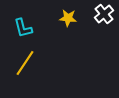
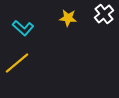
cyan L-shape: rotated 35 degrees counterclockwise
yellow line: moved 8 px left; rotated 16 degrees clockwise
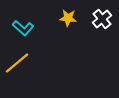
white cross: moved 2 px left, 5 px down
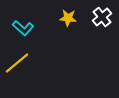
white cross: moved 2 px up
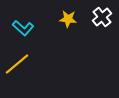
yellow star: moved 1 px down
yellow line: moved 1 px down
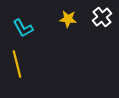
cyan L-shape: rotated 20 degrees clockwise
yellow line: rotated 64 degrees counterclockwise
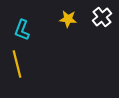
cyan L-shape: moved 1 px left, 2 px down; rotated 50 degrees clockwise
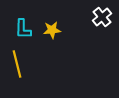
yellow star: moved 16 px left, 11 px down; rotated 12 degrees counterclockwise
cyan L-shape: moved 1 px right, 1 px up; rotated 20 degrees counterclockwise
